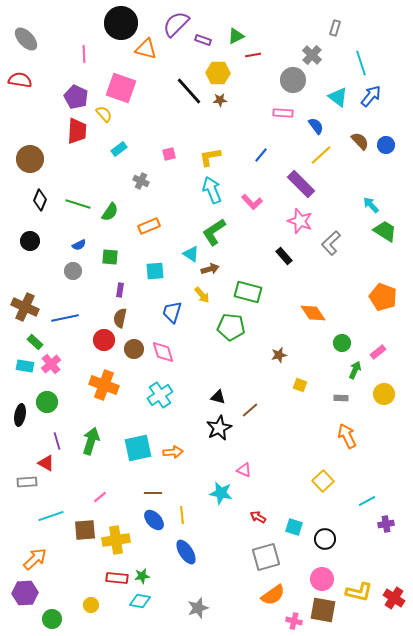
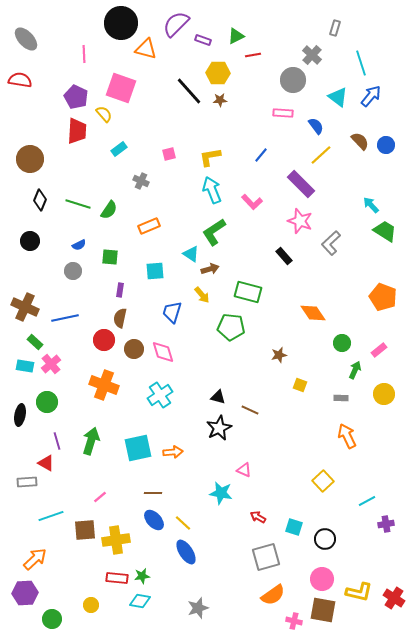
green semicircle at (110, 212): moved 1 px left, 2 px up
pink rectangle at (378, 352): moved 1 px right, 2 px up
brown line at (250, 410): rotated 66 degrees clockwise
yellow line at (182, 515): moved 1 px right, 8 px down; rotated 42 degrees counterclockwise
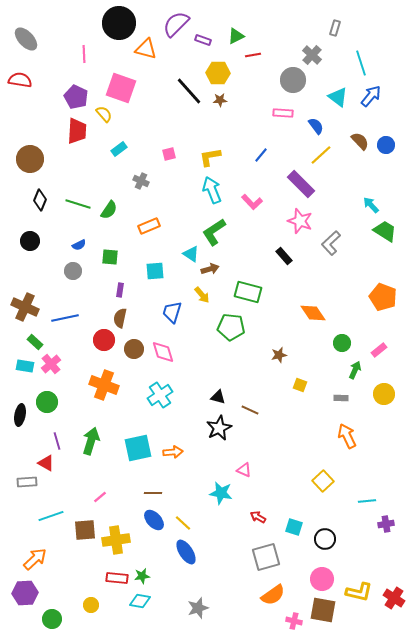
black circle at (121, 23): moved 2 px left
cyan line at (367, 501): rotated 24 degrees clockwise
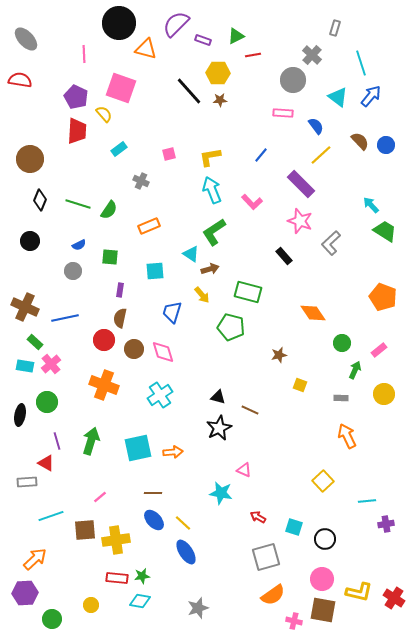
green pentagon at (231, 327): rotated 8 degrees clockwise
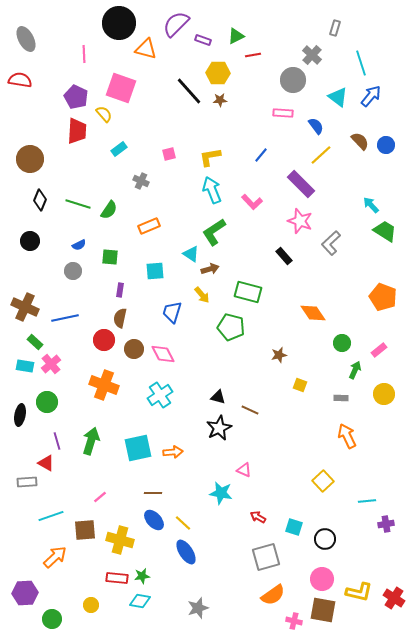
gray ellipse at (26, 39): rotated 15 degrees clockwise
pink diamond at (163, 352): moved 2 px down; rotated 10 degrees counterclockwise
yellow cross at (116, 540): moved 4 px right; rotated 24 degrees clockwise
orange arrow at (35, 559): moved 20 px right, 2 px up
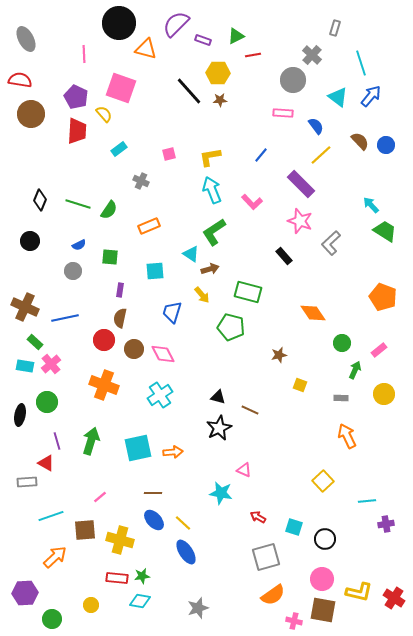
brown circle at (30, 159): moved 1 px right, 45 px up
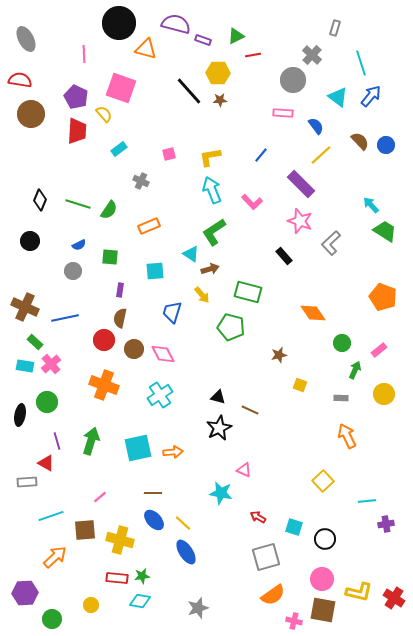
purple semicircle at (176, 24): rotated 60 degrees clockwise
